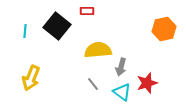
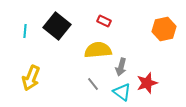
red rectangle: moved 17 px right, 10 px down; rotated 24 degrees clockwise
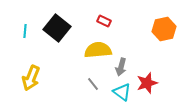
black square: moved 2 px down
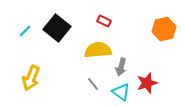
cyan line: rotated 40 degrees clockwise
cyan triangle: moved 1 px left
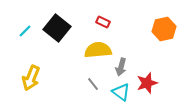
red rectangle: moved 1 px left, 1 px down
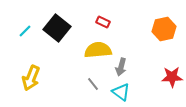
red star: moved 25 px right, 6 px up; rotated 15 degrees clockwise
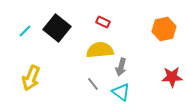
yellow semicircle: moved 2 px right
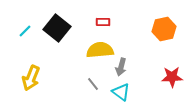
red rectangle: rotated 24 degrees counterclockwise
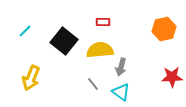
black square: moved 7 px right, 13 px down
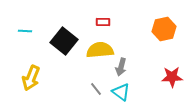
cyan line: rotated 48 degrees clockwise
gray line: moved 3 px right, 5 px down
